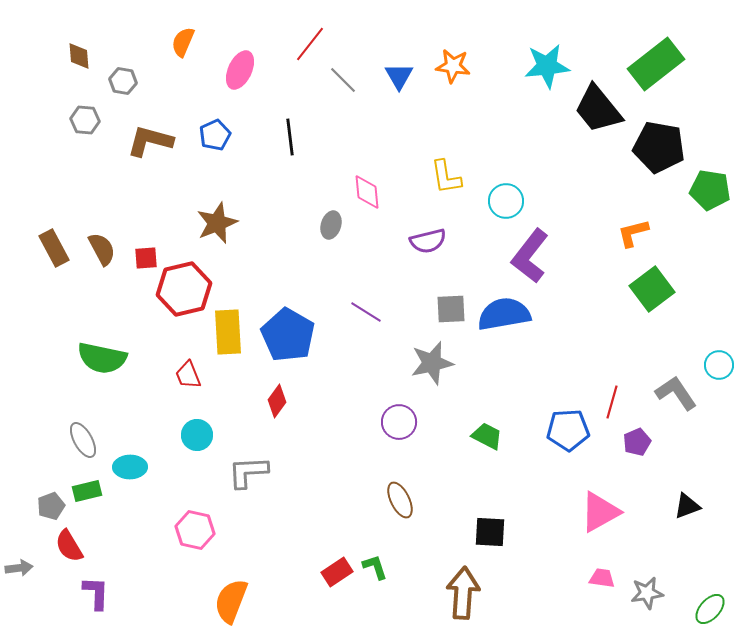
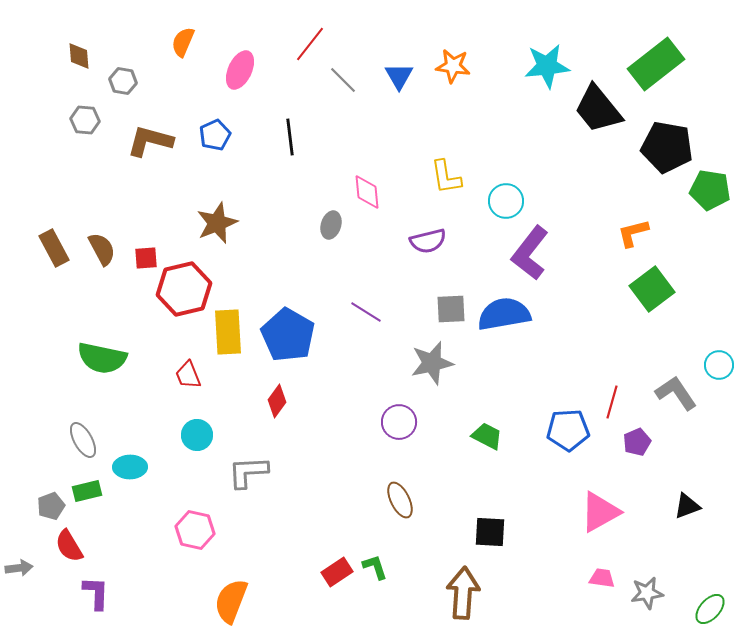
black pentagon at (659, 147): moved 8 px right
purple L-shape at (530, 256): moved 3 px up
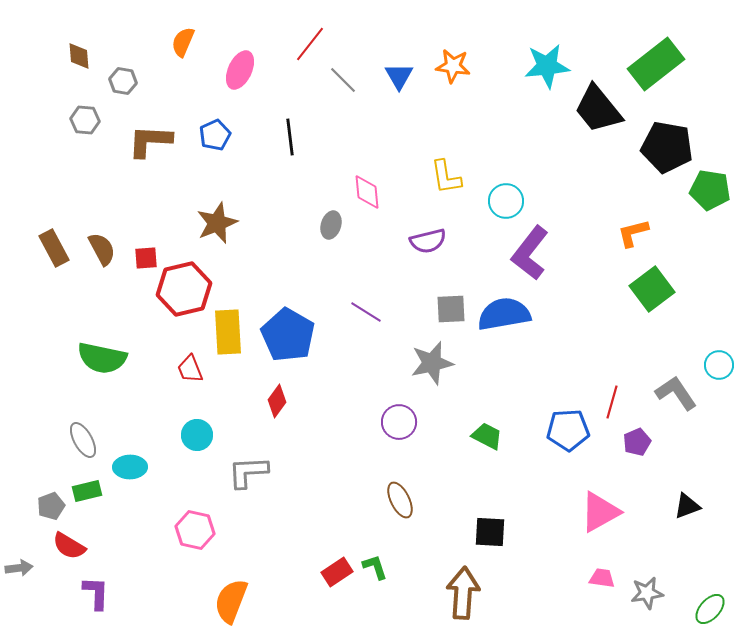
brown L-shape at (150, 141): rotated 12 degrees counterclockwise
red trapezoid at (188, 375): moved 2 px right, 6 px up
red semicircle at (69, 546): rotated 28 degrees counterclockwise
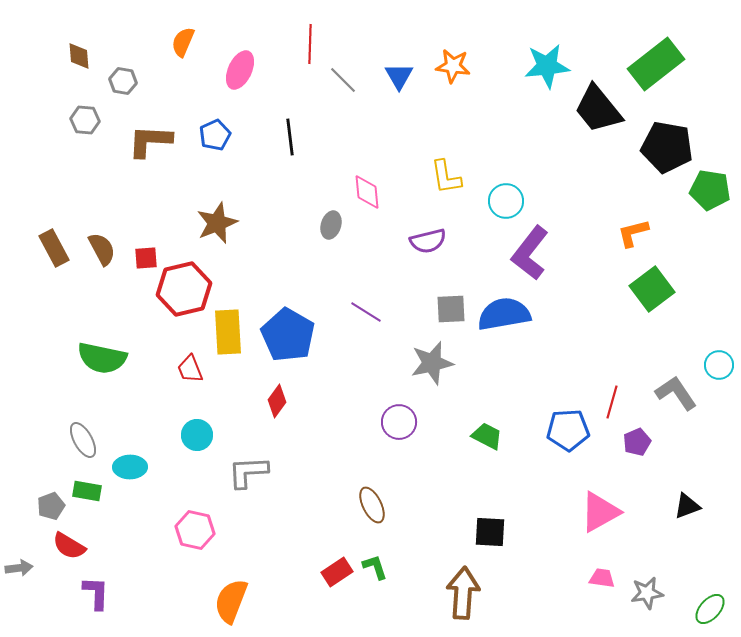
red line at (310, 44): rotated 36 degrees counterclockwise
green rectangle at (87, 491): rotated 24 degrees clockwise
brown ellipse at (400, 500): moved 28 px left, 5 px down
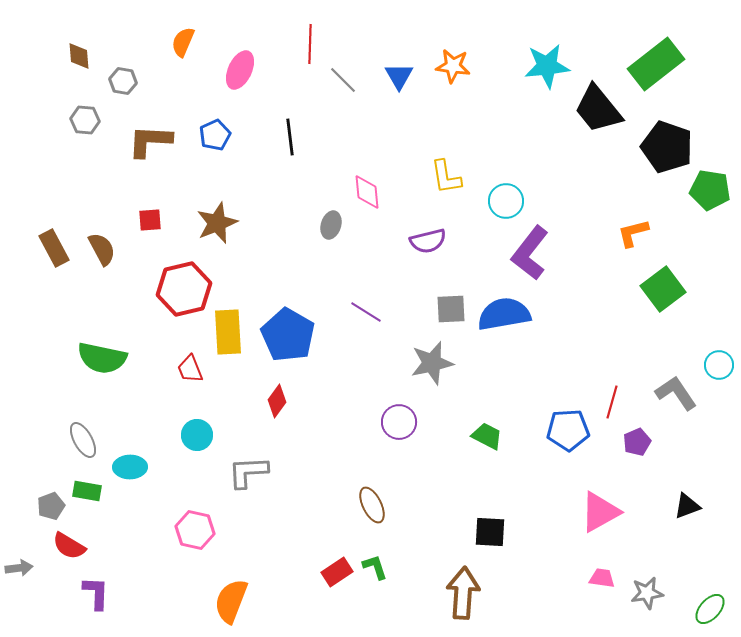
black pentagon at (667, 147): rotated 9 degrees clockwise
red square at (146, 258): moved 4 px right, 38 px up
green square at (652, 289): moved 11 px right
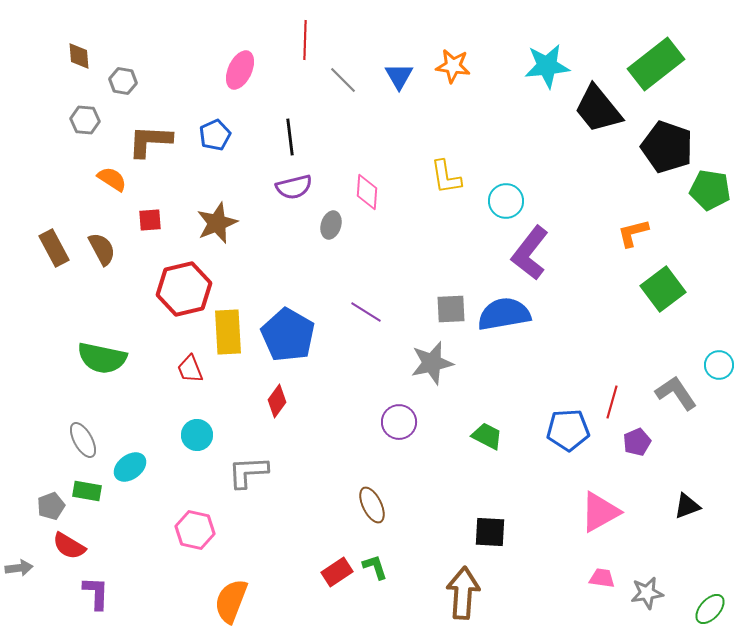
orange semicircle at (183, 42): moved 71 px left, 137 px down; rotated 100 degrees clockwise
red line at (310, 44): moved 5 px left, 4 px up
pink diamond at (367, 192): rotated 9 degrees clockwise
purple semicircle at (428, 241): moved 134 px left, 54 px up
cyan ellipse at (130, 467): rotated 36 degrees counterclockwise
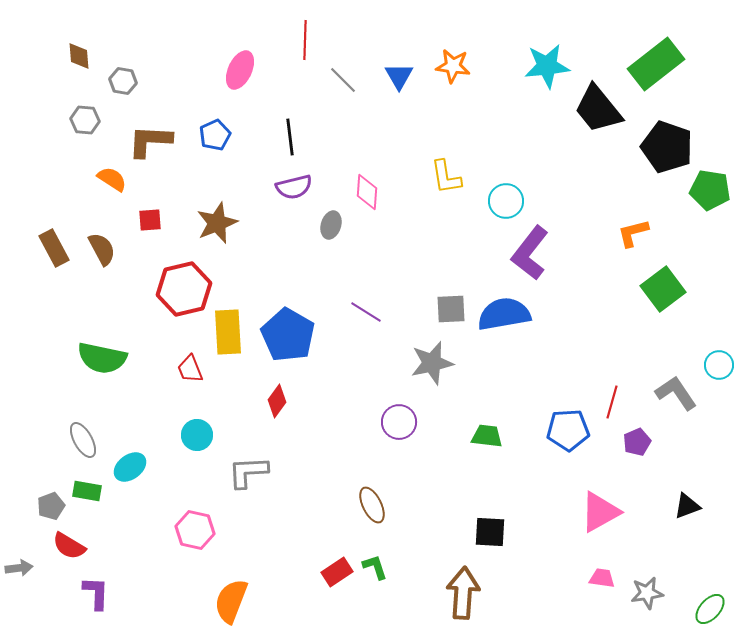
green trapezoid at (487, 436): rotated 20 degrees counterclockwise
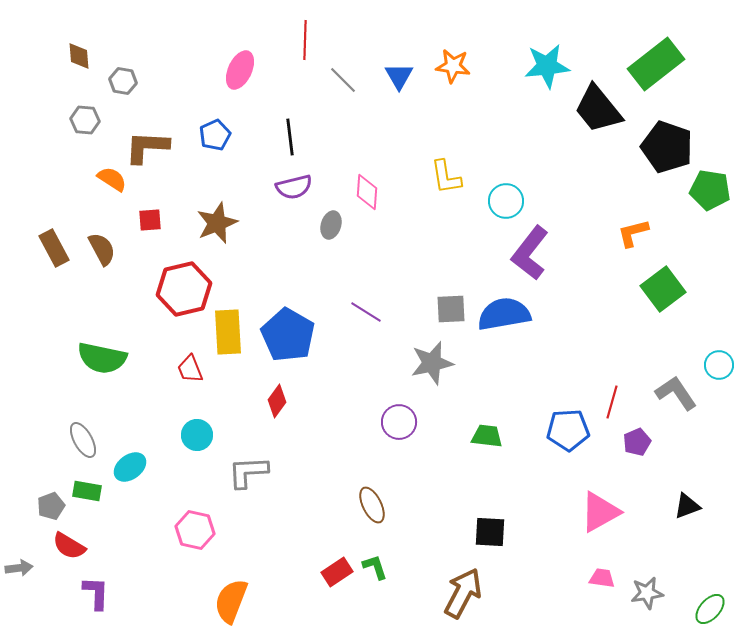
brown L-shape at (150, 141): moved 3 px left, 6 px down
brown arrow at (463, 593): rotated 24 degrees clockwise
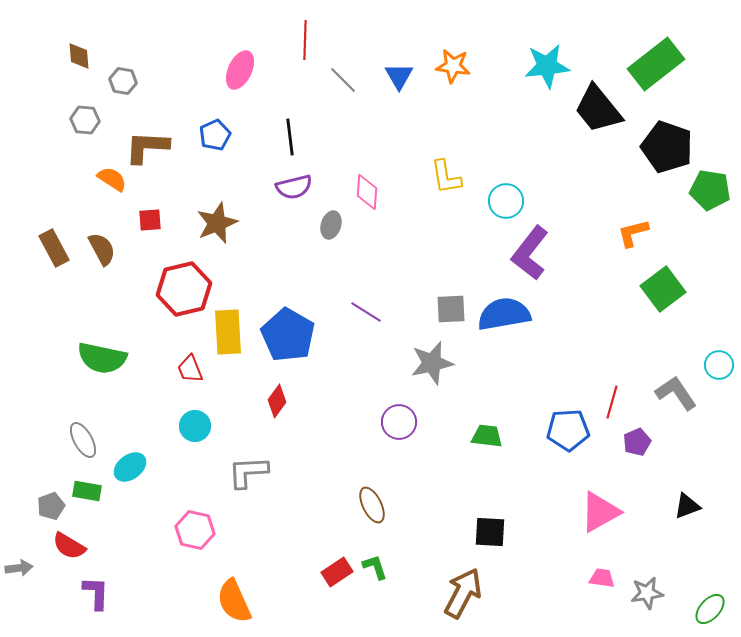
cyan circle at (197, 435): moved 2 px left, 9 px up
orange semicircle at (231, 601): moved 3 px right; rotated 45 degrees counterclockwise
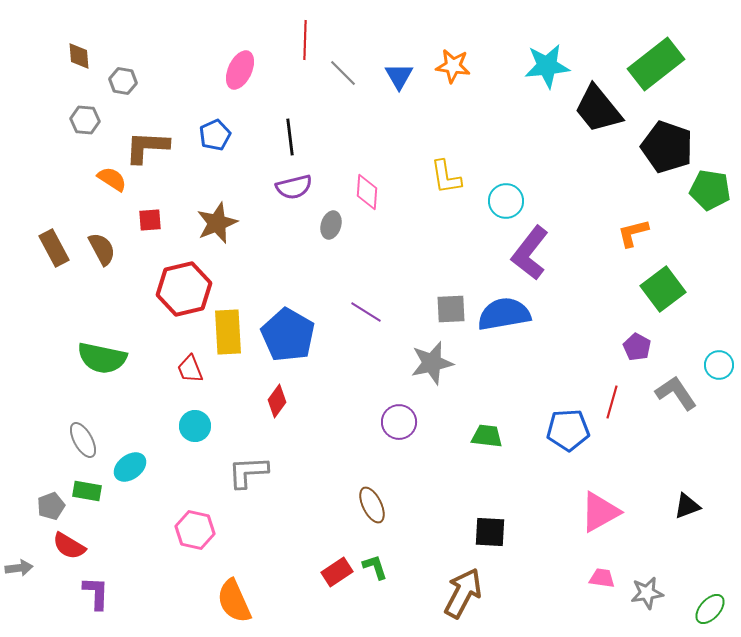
gray line at (343, 80): moved 7 px up
purple pentagon at (637, 442): moved 95 px up; rotated 20 degrees counterclockwise
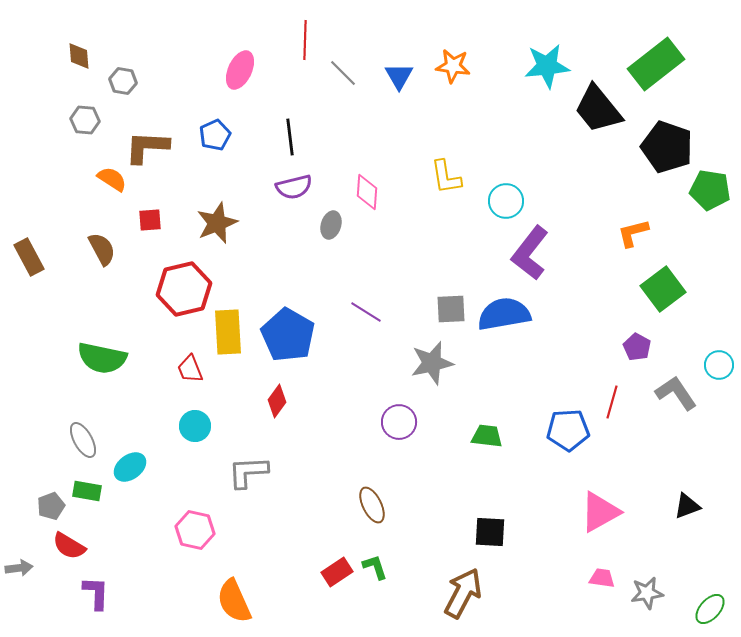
brown rectangle at (54, 248): moved 25 px left, 9 px down
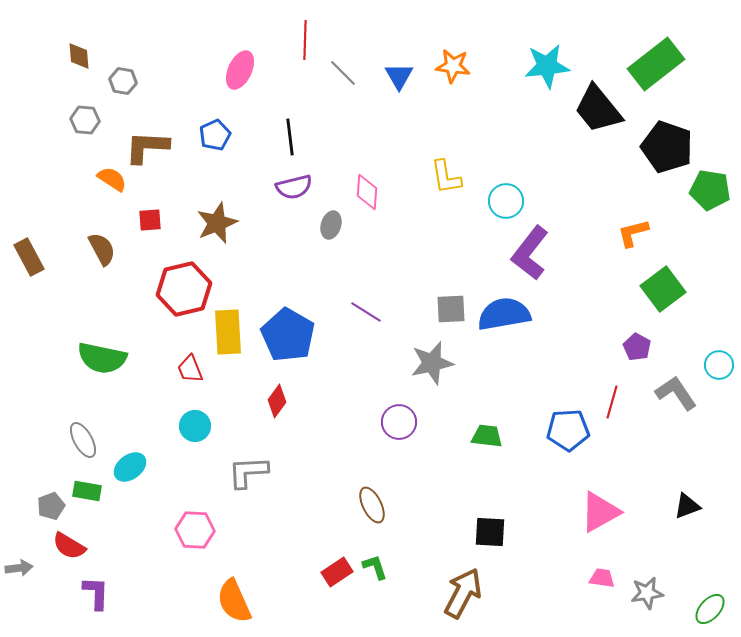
pink hexagon at (195, 530): rotated 9 degrees counterclockwise
